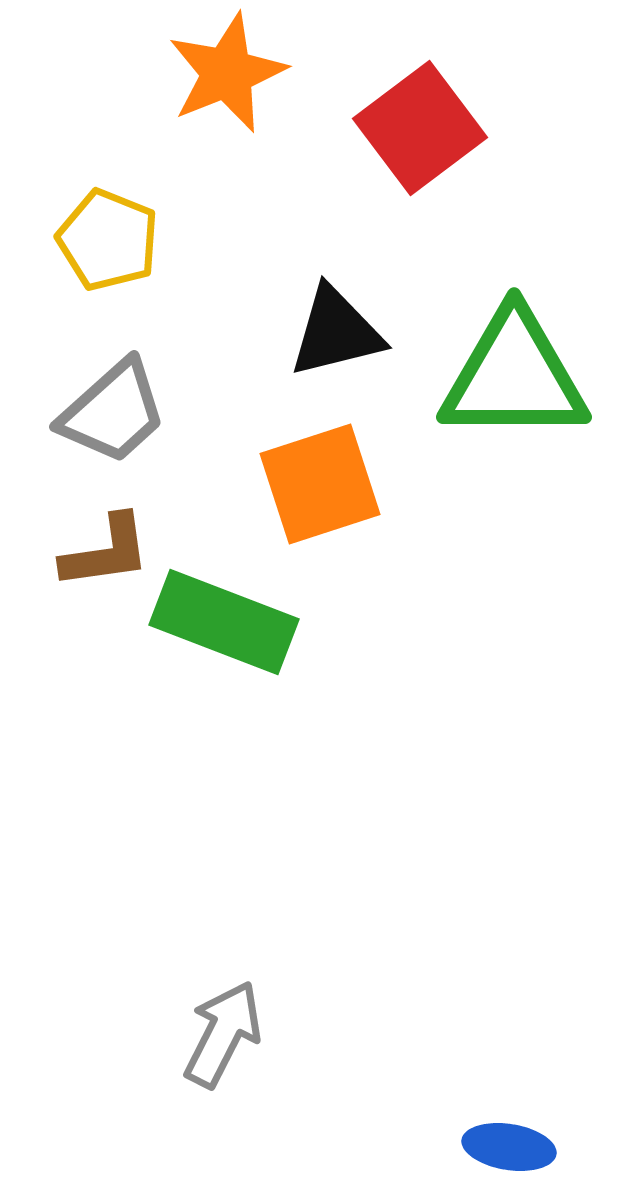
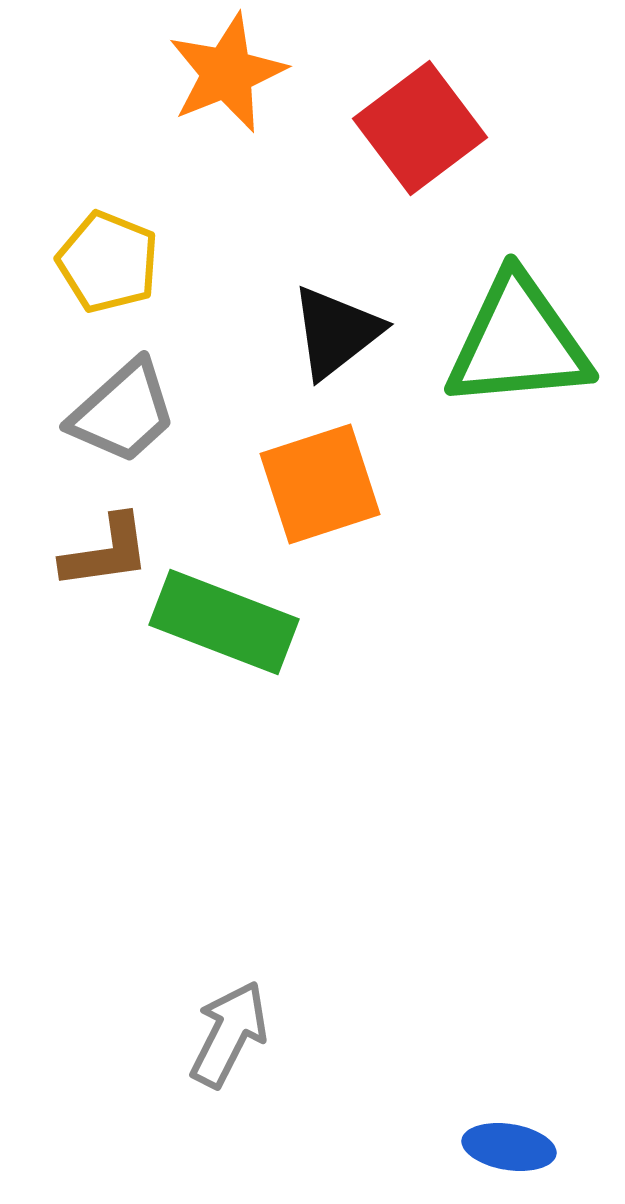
yellow pentagon: moved 22 px down
black triangle: rotated 24 degrees counterclockwise
green triangle: moved 4 px right, 34 px up; rotated 5 degrees counterclockwise
gray trapezoid: moved 10 px right
gray arrow: moved 6 px right
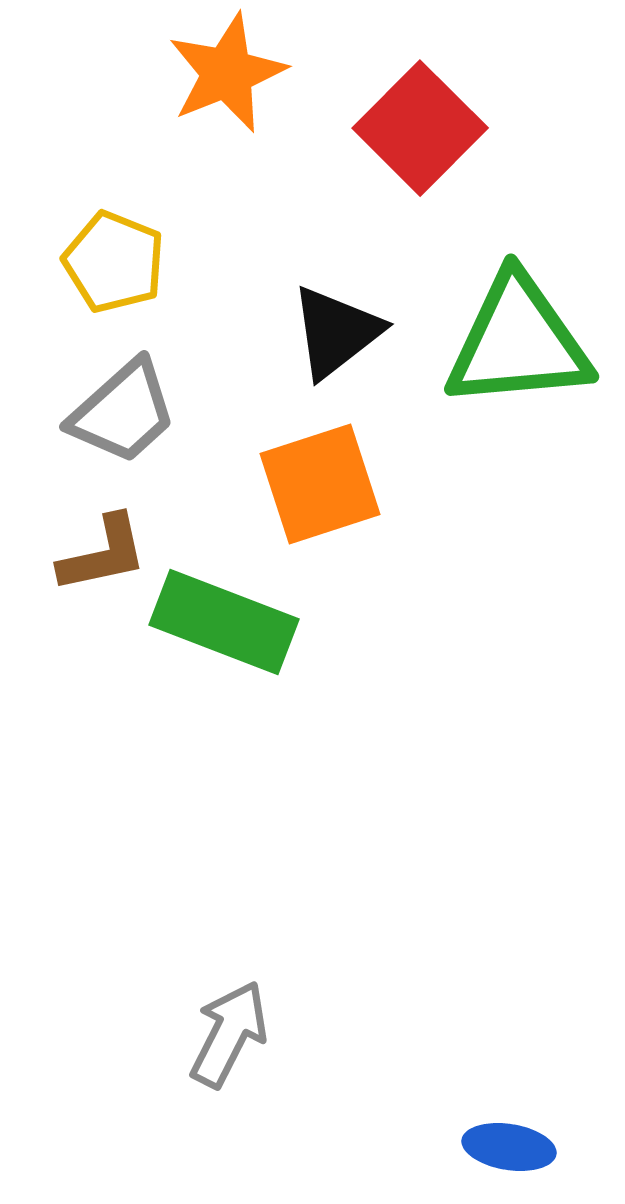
red square: rotated 8 degrees counterclockwise
yellow pentagon: moved 6 px right
brown L-shape: moved 3 px left, 2 px down; rotated 4 degrees counterclockwise
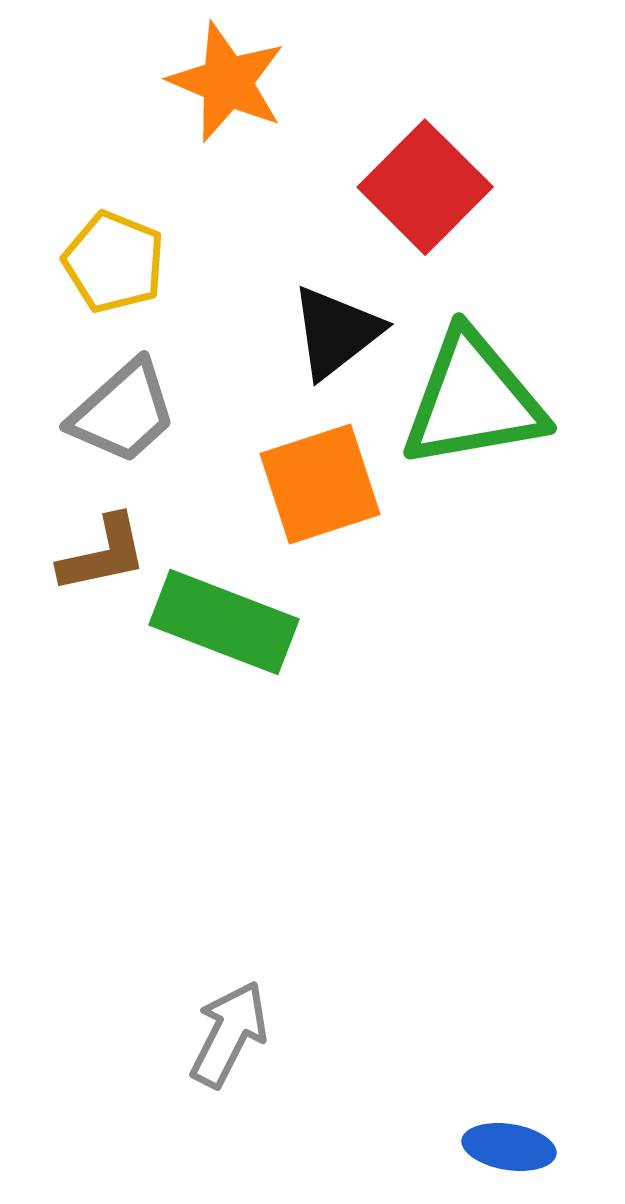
orange star: moved 9 px down; rotated 27 degrees counterclockwise
red square: moved 5 px right, 59 px down
green triangle: moved 45 px left, 58 px down; rotated 5 degrees counterclockwise
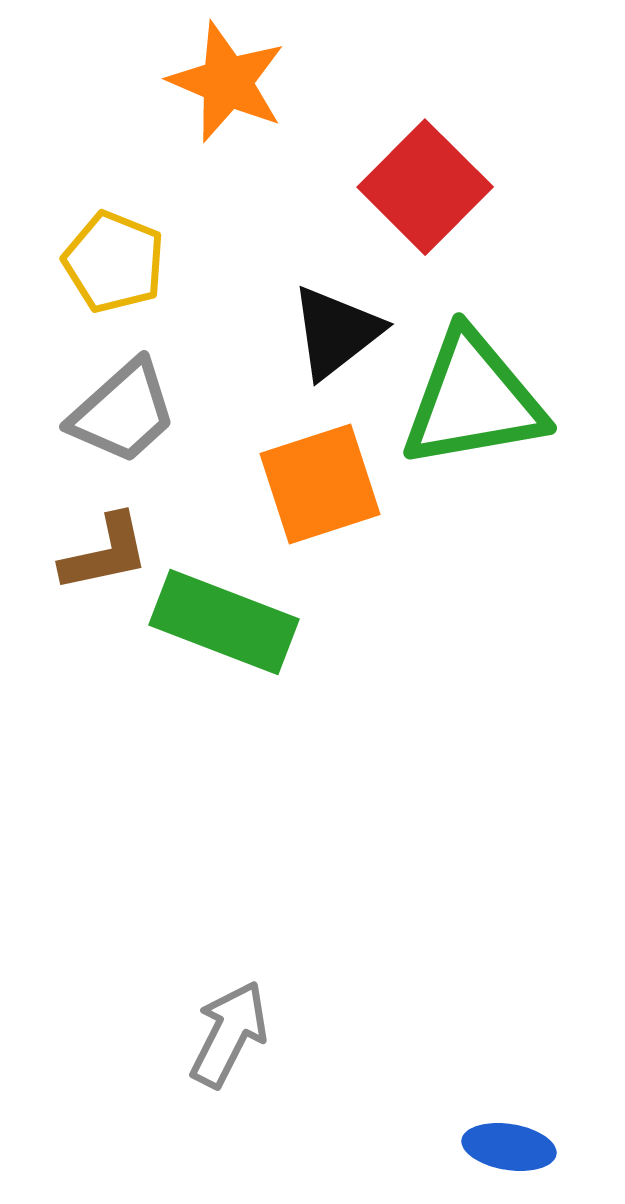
brown L-shape: moved 2 px right, 1 px up
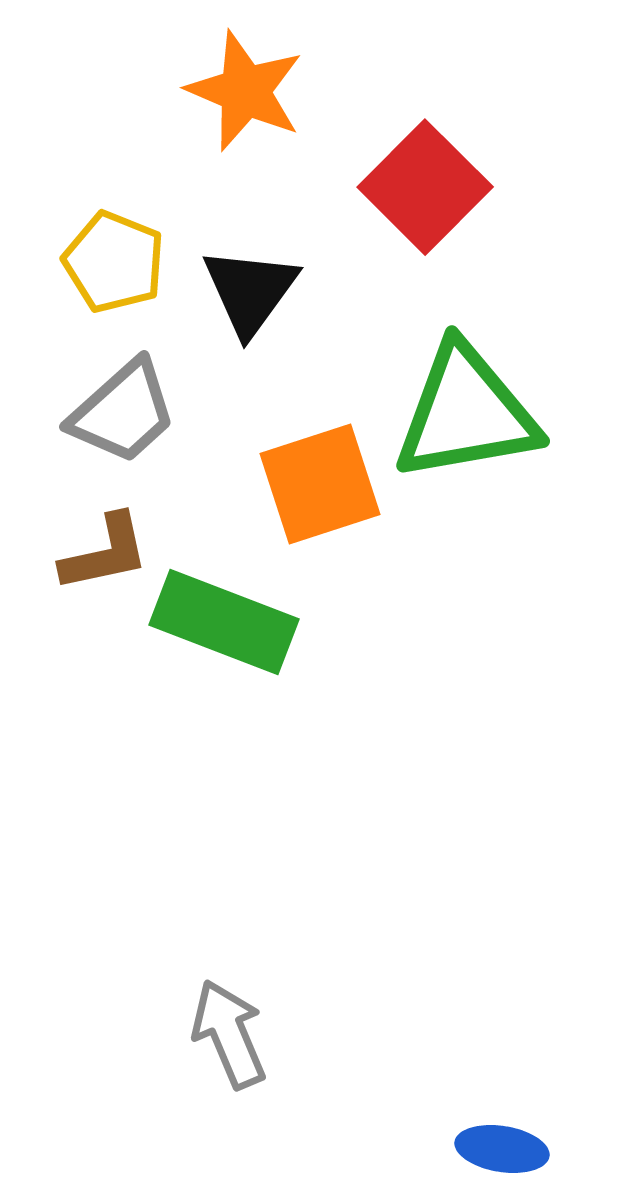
orange star: moved 18 px right, 9 px down
black triangle: moved 86 px left, 41 px up; rotated 16 degrees counterclockwise
green triangle: moved 7 px left, 13 px down
gray arrow: rotated 50 degrees counterclockwise
blue ellipse: moved 7 px left, 2 px down
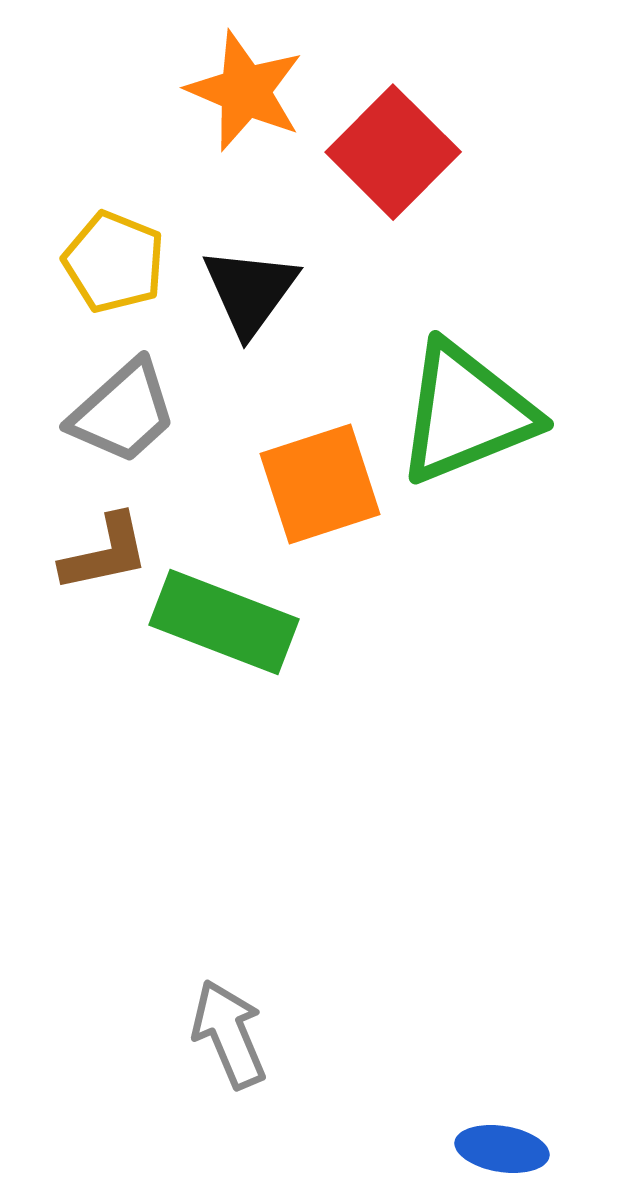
red square: moved 32 px left, 35 px up
green triangle: rotated 12 degrees counterclockwise
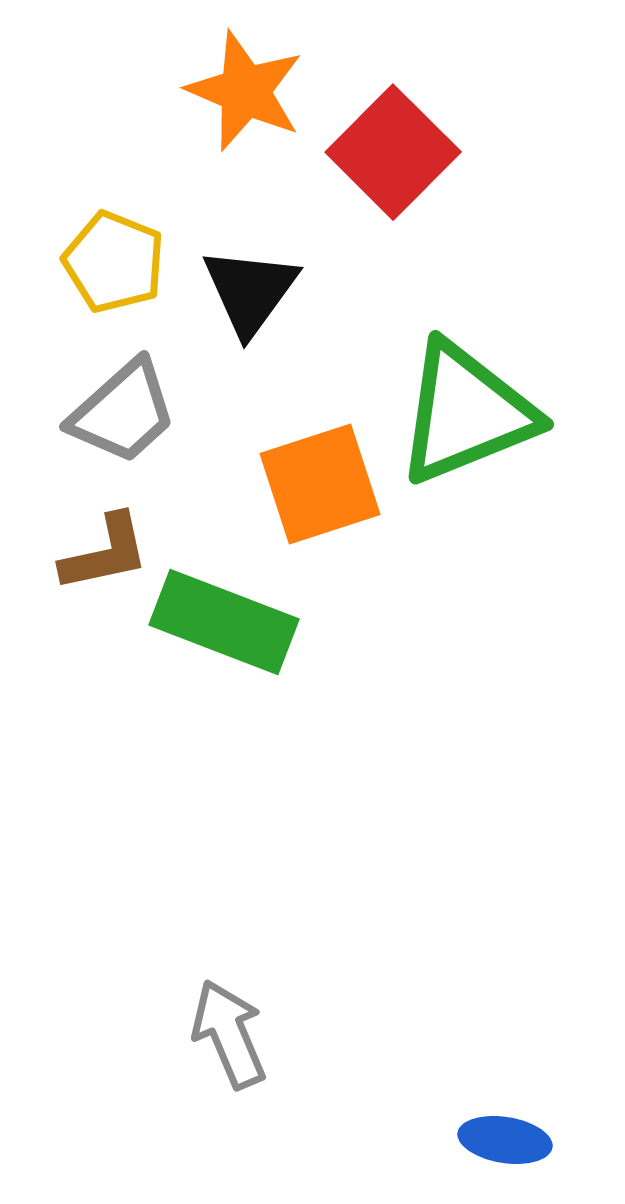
blue ellipse: moved 3 px right, 9 px up
